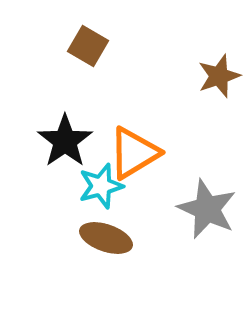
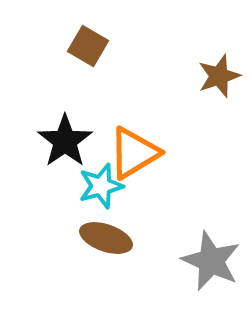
gray star: moved 4 px right, 52 px down
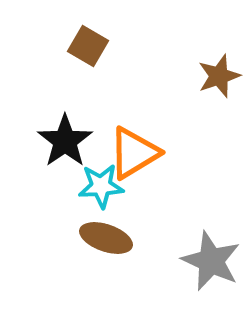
cyan star: rotated 12 degrees clockwise
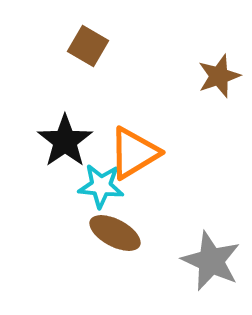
cyan star: rotated 9 degrees clockwise
brown ellipse: moved 9 px right, 5 px up; rotated 9 degrees clockwise
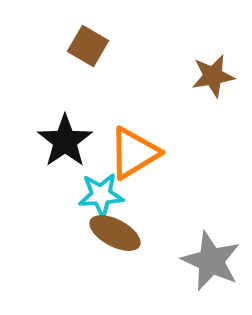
brown star: moved 6 px left; rotated 9 degrees clockwise
cyan star: moved 9 px down; rotated 9 degrees counterclockwise
